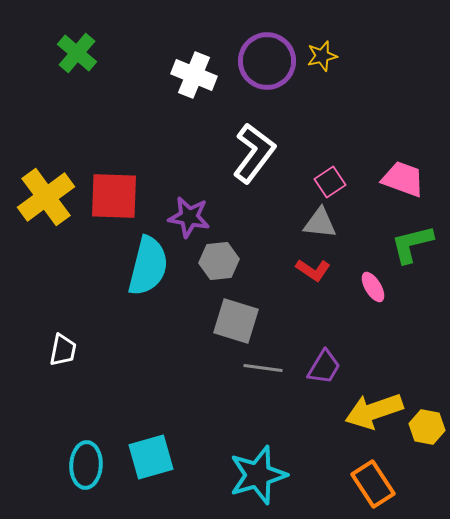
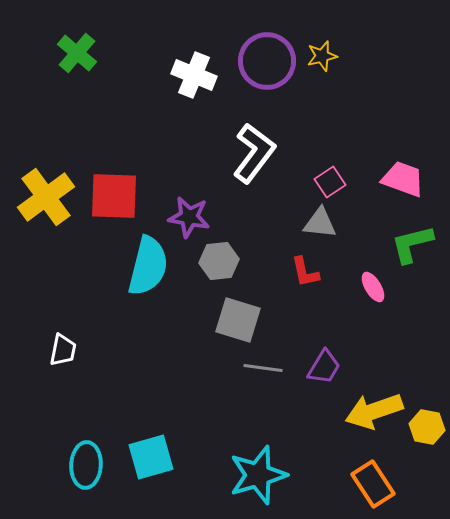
red L-shape: moved 8 px left, 2 px down; rotated 44 degrees clockwise
gray square: moved 2 px right, 1 px up
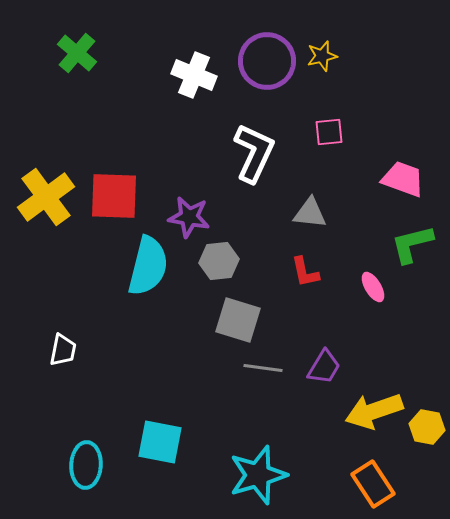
white L-shape: rotated 12 degrees counterclockwise
pink square: moved 1 px left, 50 px up; rotated 28 degrees clockwise
gray triangle: moved 10 px left, 10 px up
cyan square: moved 9 px right, 15 px up; rotated 27 degrees clockwise
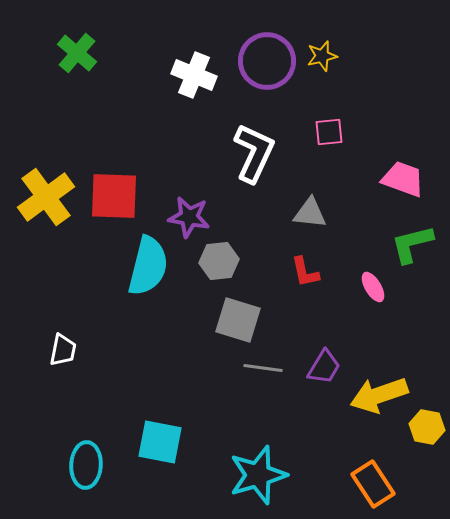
yellow arrow: moved 5 px right, 16 px up
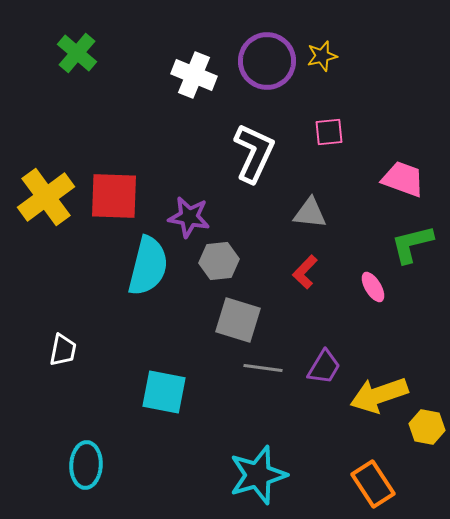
red L-shape: rotated 56 degrees clockwise
cyan square: moved 4 px right, 50 px up
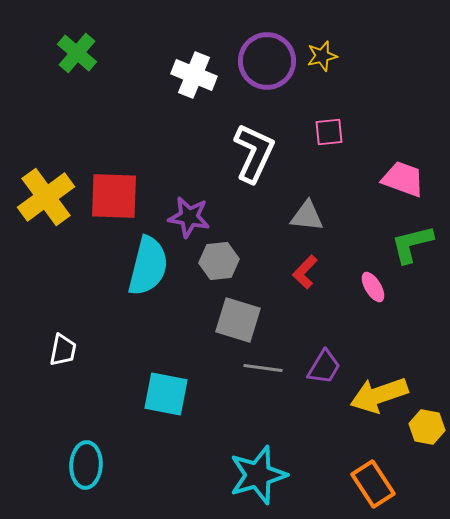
gray triangle: moved 3 px left, 3 px down
cyan square: moved 2 px right, 2 px down
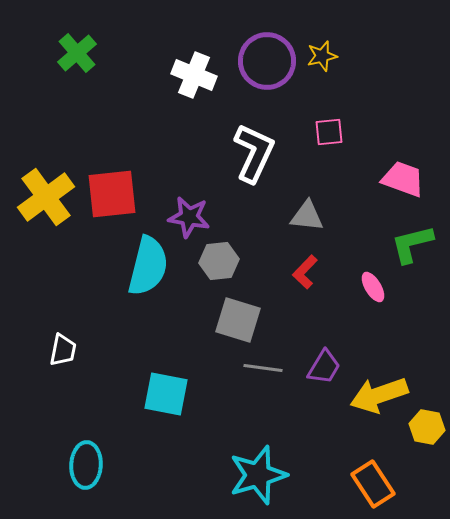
green cross: rotated 9 degrees clockwise
red square: moved 2 px left, 2 px up; rotated 8 degrees counterclockwise
